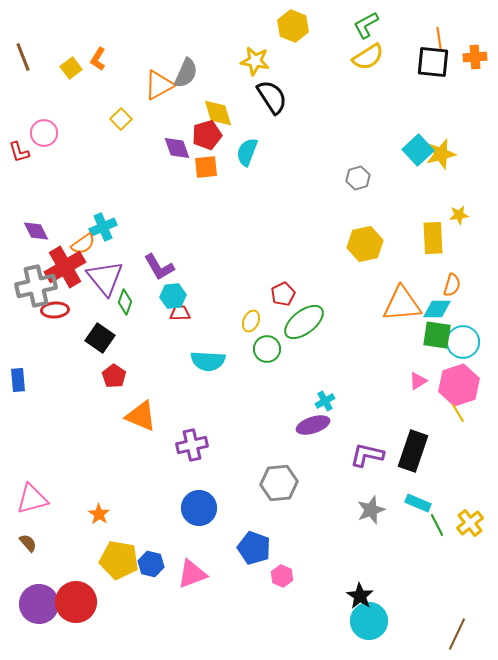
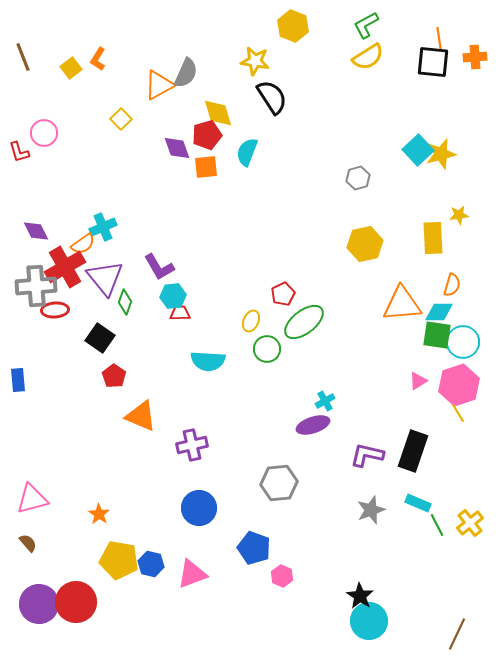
gray cross at (36, 286): rotated 9 degrees clockwise
cyan diamond at (437, 309): moved 2 px right, 3 px down
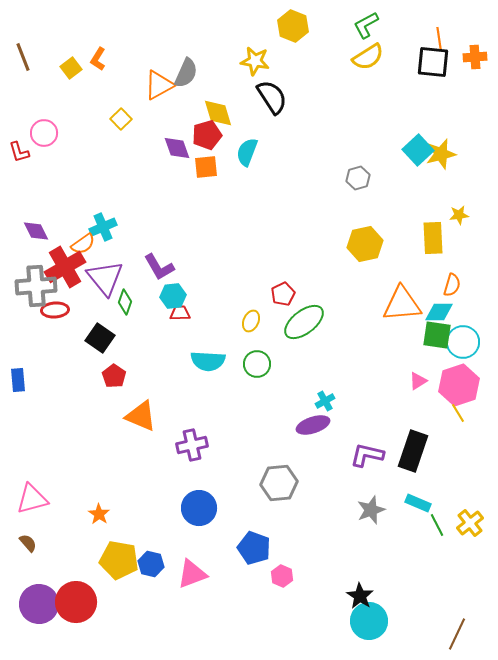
green circle at (267, 349): moved 10 px left, 15 px down
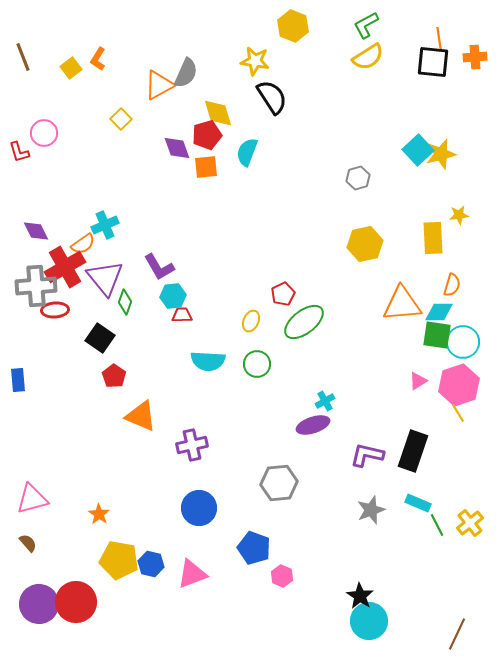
cyan cross at (103, 227): moved 2 px right, 2 px up
red trapezoid at (180, 313): moved 2 px right, 2 px down
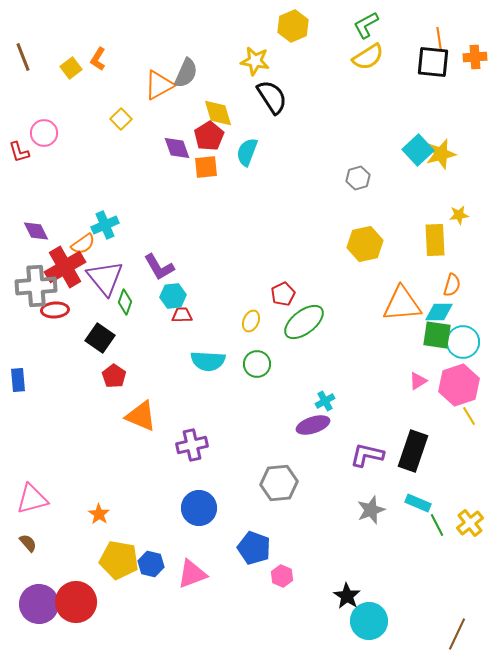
yellow hexagon at (293, 26): rotated 16 degrees clockwise
red pentagon at (207, 135): moved 2 px right, 1 px down; rotated 16 degrees counterclockwise
yellow rectangle at (433, 238): moved 2 px right, 2 px down
yellow line at (458, 413): moved 11 px right, 3 px down
black star at (360, 596): moved 13 px left
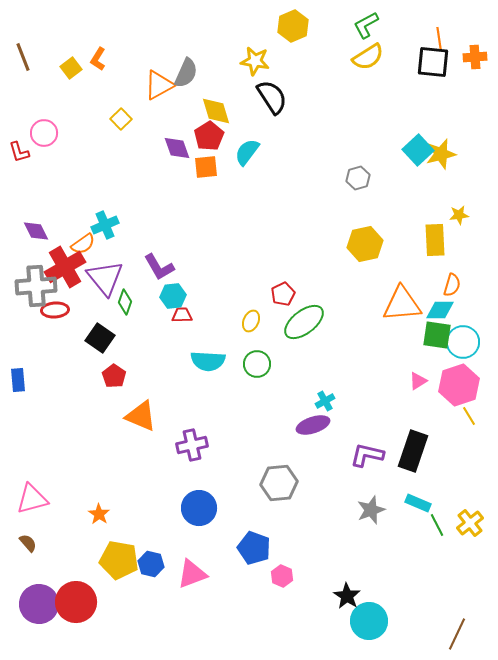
yellow diamond at (218, 113): moved 2 px left, 2 px up
cyan semicircle at (247, 152): rotated 16 degrees clockwise
cyan diamond at (439, 312): moved 1 px right, 2 px up
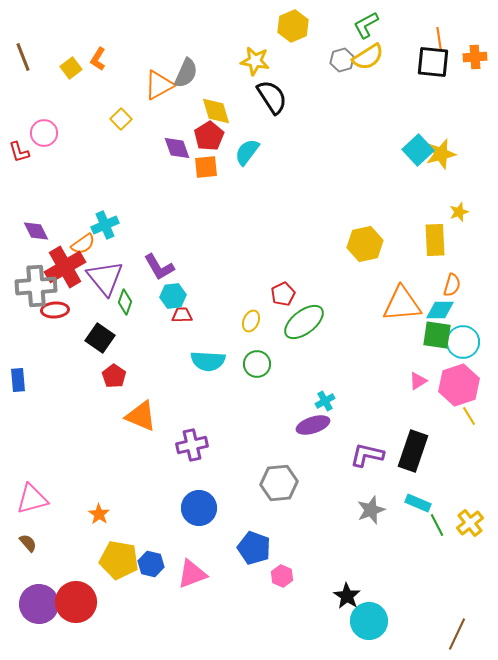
gray hexagon at (358, 178): moved 16 px left, 118 px up
yellow star at (459, 215): moved 3 px up; rotated 12 degrees counterclockwise
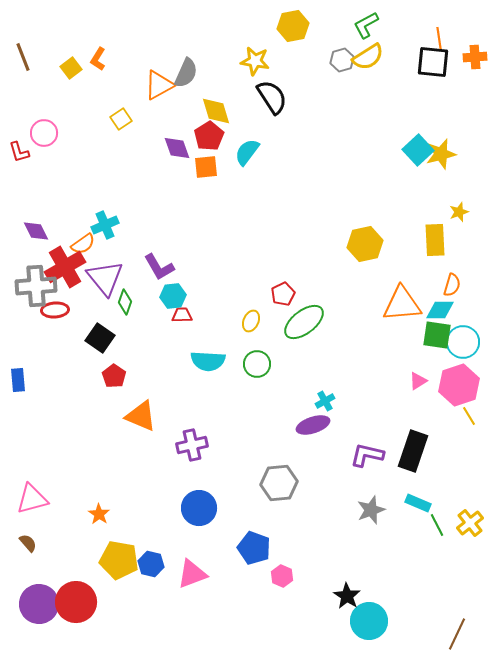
yellow hexagon at (293, 26): rotated 12 degrees clockwise
yellow square at (121, 119): rotated 10 degrees clockwise
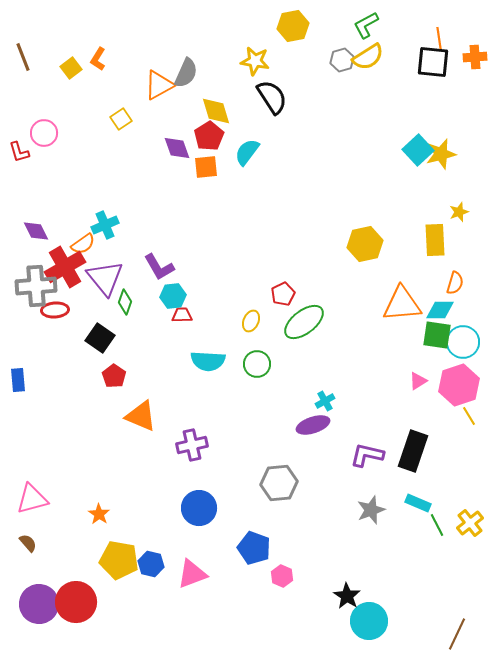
orange semicircle at (452, 285): moved 3 px right, 2 px up
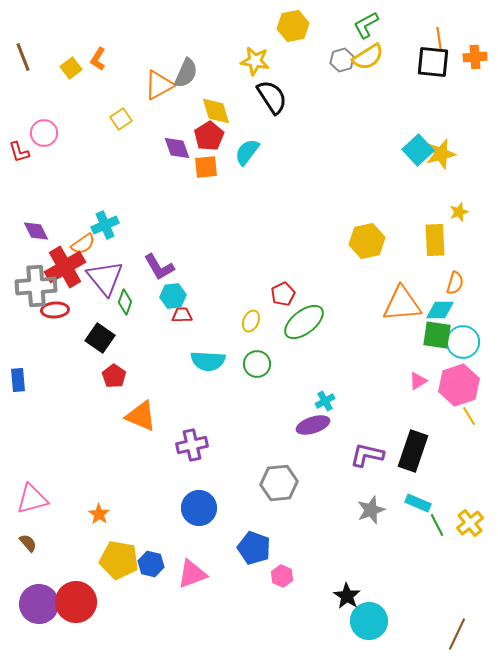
yellow hexagon at (365, 244): moved 2 px right, 3 px up
